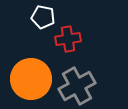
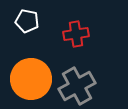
white pentagon: moved 16 px left, 4 px down
red cross: moved 8 px right, 5 px up
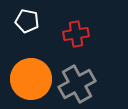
gray cross: moved 2 px up
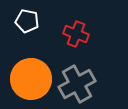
red cross: rotated 30 degrees clockwise
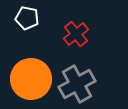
white pentagon: moved 3 px up
red cross: rotated 30 degrees clockwise
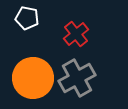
orange circle: moved 2 px right, 1 px up
gray cross: moved 6 px up
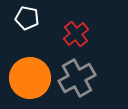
orange circle: moved 3 px left
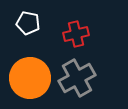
white pentagon: moved 1 px right, 5 px down
red cross: rotated 25 degrees clockwise
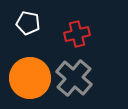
red cross: moved 1 px right
gray cross: moved 3 px left; rotated 21 degrees counterclockwise
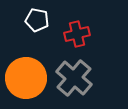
white pentagon: moved 9 px right, 3 px up
orange circle: moved 4 px left
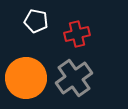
white pentagon: moved 1 px left, 1 px down
gray cross: rotated 15 degrees clockwise
